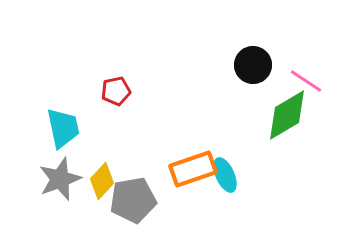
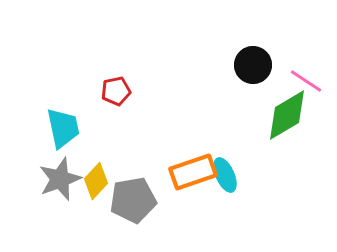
orange rectangle: moved 3 px down
yellow diamond: moved 6 px left
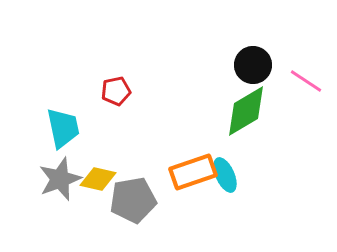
green diamond: moved 41 px left, 4 px up
yellow diamond: moved 2 px right, 2 px up; rotated 60 degrees clockwise
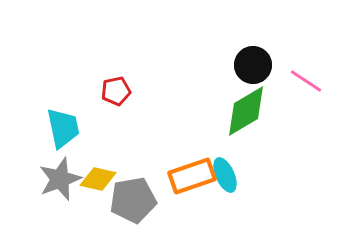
orange rectangle: moved 1 px left, 4 px down
